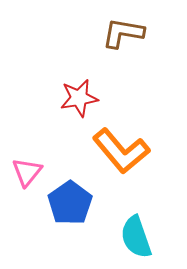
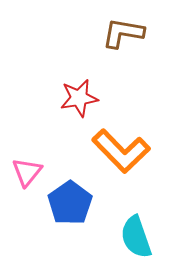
orange L-shape: rotated 4 degrees counterclockwise
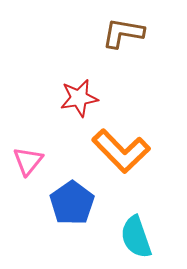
pink triangle: moved 1 px right, 11 px up
blue pentagon: moved 2 px right
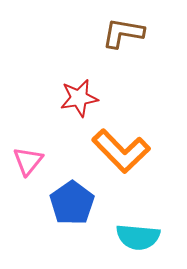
cyan semicircle: moved 2 px right; rotated 66 degrees counterclockwise
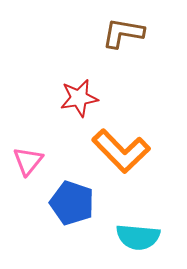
blue pentagon: rotated 18 degrees counterclockwise
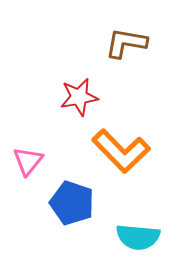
brown L-shape: moved 3 px right, 10 px down
red star: moved 1 px up
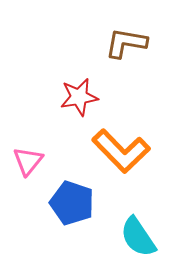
cyan semicircle: rotated 51 degrees clockwise
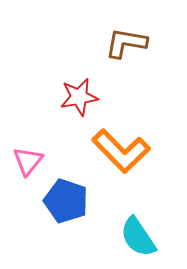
blue pentagon: moved 6 px left, 2 px up
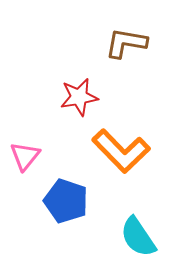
pink triangle: moved 3 px left, 5 px up
